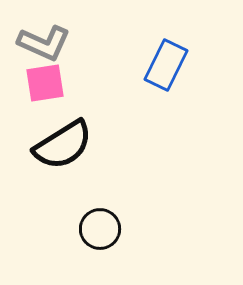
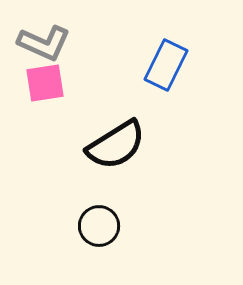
black semicircle: moved 53 px right
black circle: moved 1 px left, 3 px up
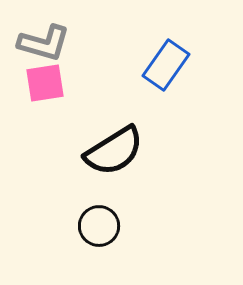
gray L-shape: rotated 8 degrees counterclockwise
blue rectangle: rotated 9 degrees clockwise
black semicircle: moved 2 px left, 6 px down
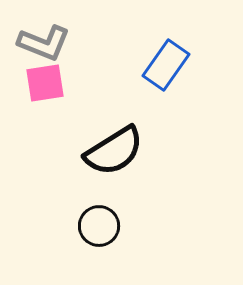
gray L-shape: rotated 6 degrees clockwise
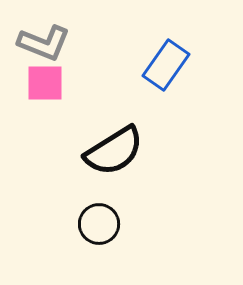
pink square: rotated 9 degrees clockwise
black circle: moved 2 px up
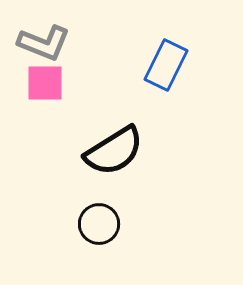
blue rectangle: rotated 9 degrees counterclockwise
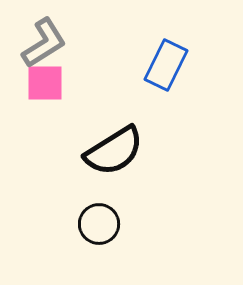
gray L-shape: rotated 54 degrees counterclockwise
